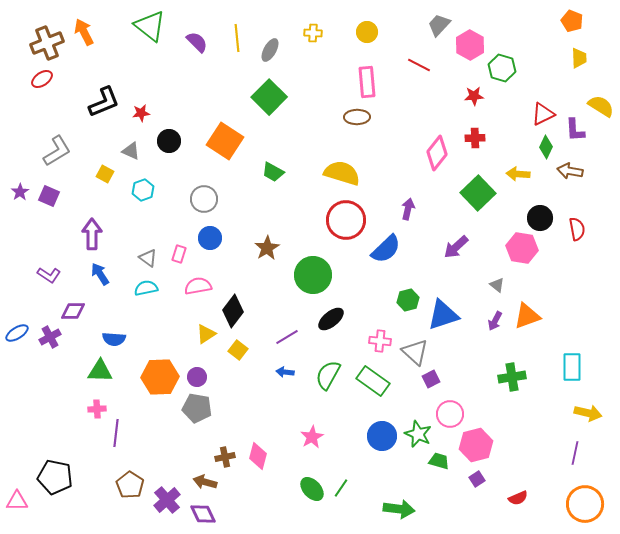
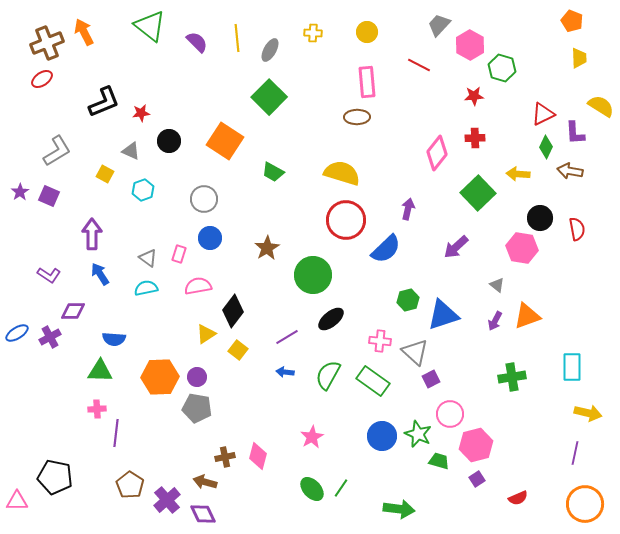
purple L-shape at (575, 130): moved 3 px down
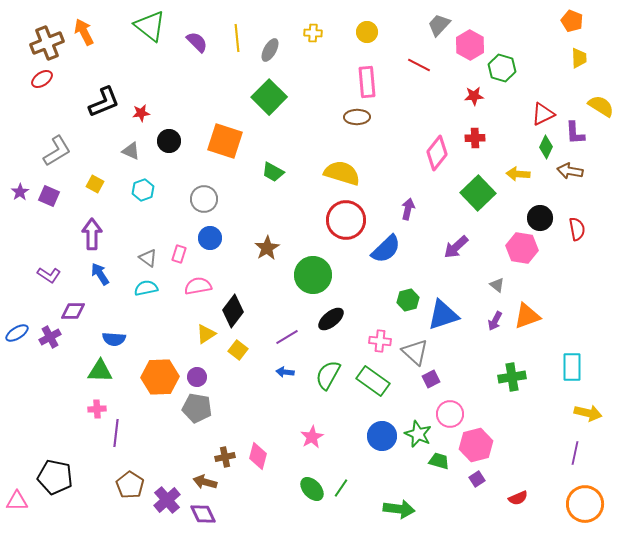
orange square at (225, 141): rotated 15 degrees counterclockwise
yellow square at (105, 174): moved 10 px left, 10 px down
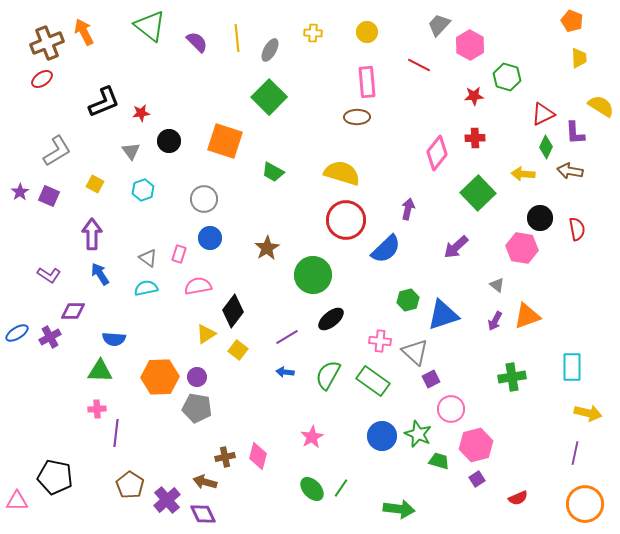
green hexagon at (502, 68): moved 5 px right, 9 px down
gray triangle at (131, 151): rotated 30 degrees clockwise
yellow arrow at (518, 174): moved 5 px right
pink circle at (450, 414): moved 1 px right, 5 px up
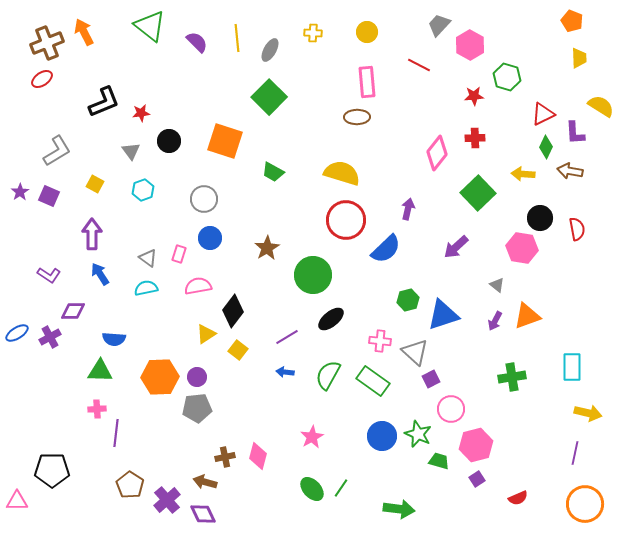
gray pentagon at (197, 408): rotated 16 degrees counterclockwise
black pentagon at (55, 477): moved 3 px left, 7 px up; rotated 12 degrees counterclockwise
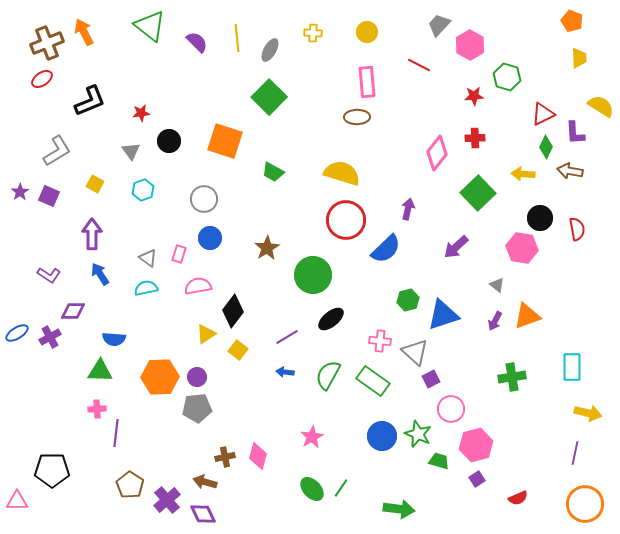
black L-shape at (104, 102): moved 14 px left, 1 px up
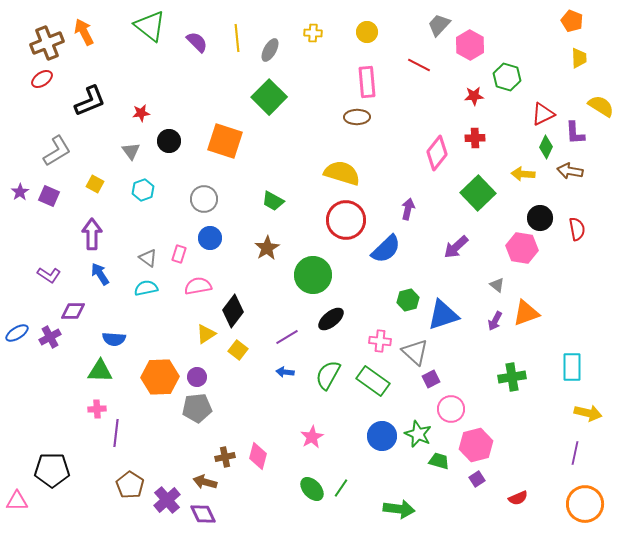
green trapezoid at (273, 172): moved 29 px down
orange triangle at (527, 316): moved 1 px left, 3 px up
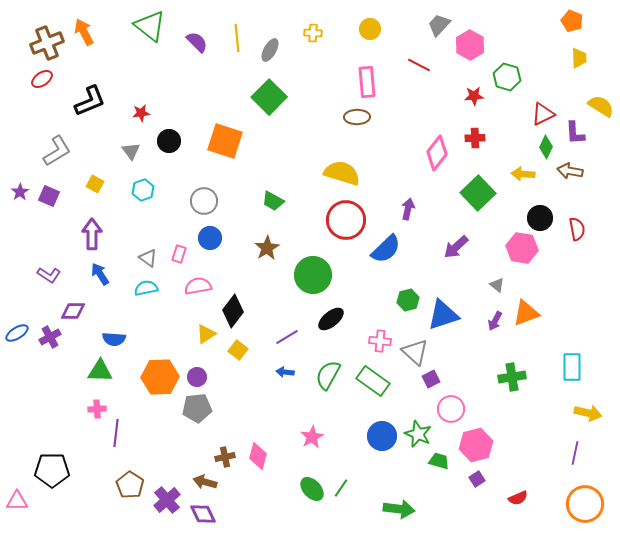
yellow circle at (367, 32): moved 3 px right, 3 px up
gray circle at (204, 199): moved 2 px down
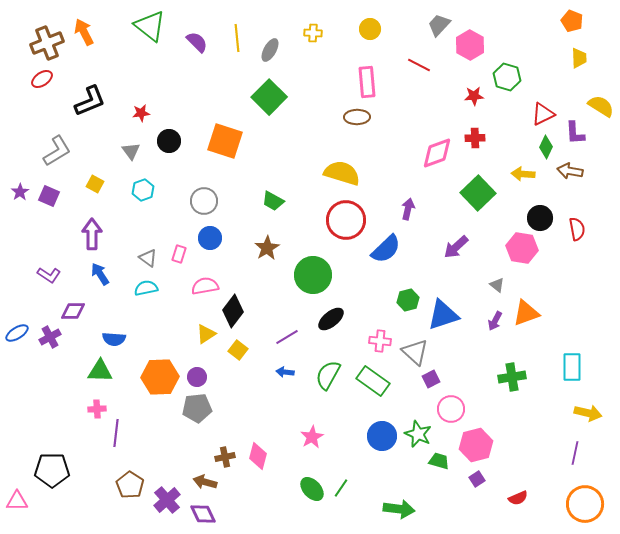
pink diamond at (437, 153): rotated 32 degrees clockwise
pink semicircle at (198, 286): moved 7 px right
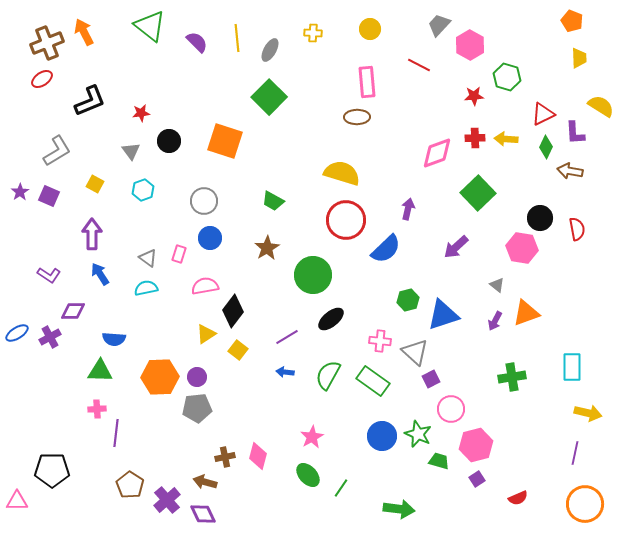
yellow arrow at (523, 174): moved 17 px left, 35 px up
green ellipse at (312, 489): moved 4 px left, 14 px up
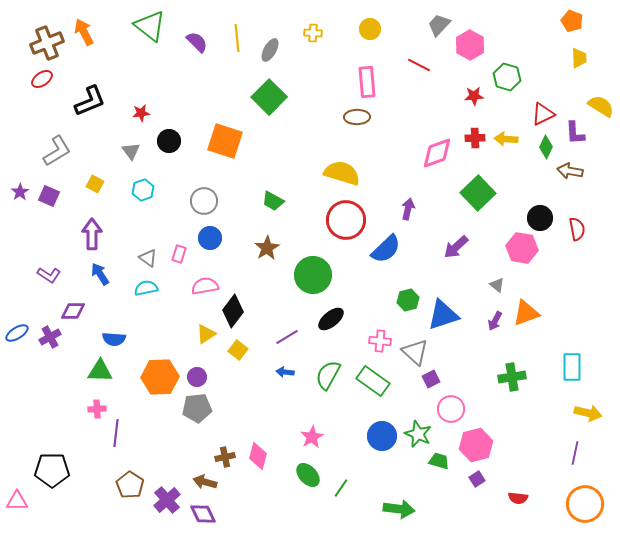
red semicircle at (518, 498): rotated 30 degrees clockwise
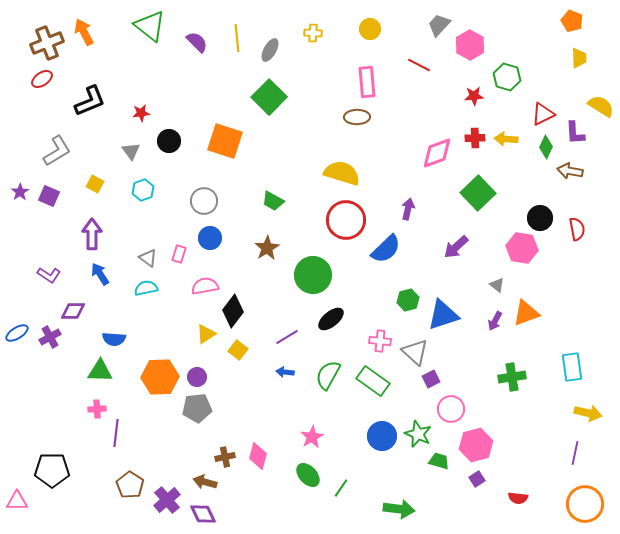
cyan rectangle at (572, 367): rotated 8 degrees counterclockwise
